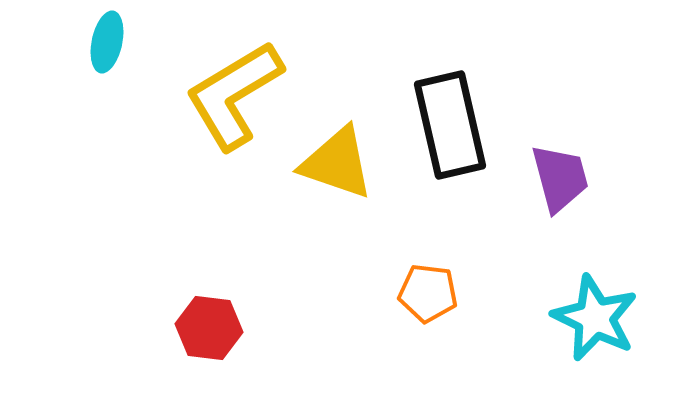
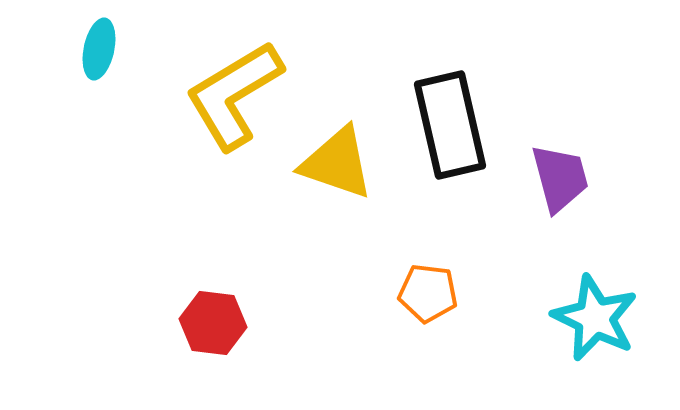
cyan ellipse: moved 8 px left, 7 px down
red hexagon: moved 4 px right, 5 px up
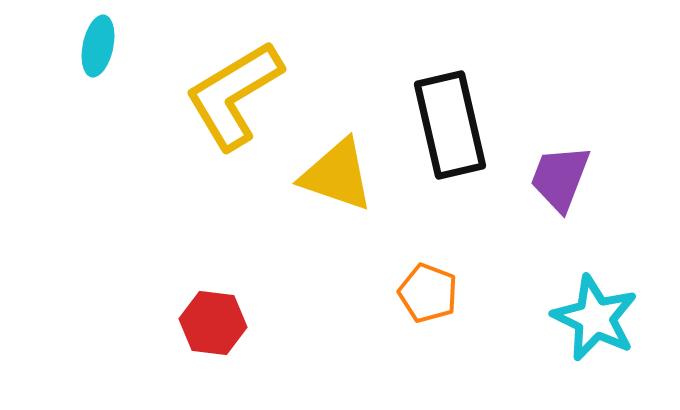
cyan ellipse: moved 1 px left, 3 px up
yellow triangle: moved 12 px down
purple trapezoid: rotated 144 degrees counterclockwise
orange pentagon: rotated 14 degrees clockwise
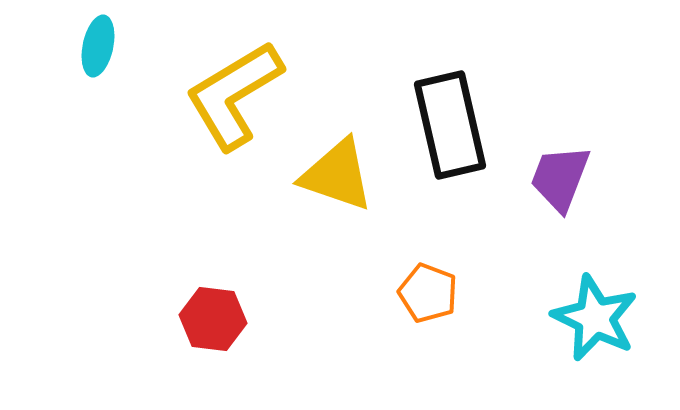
red hexagon: moved 4 px up
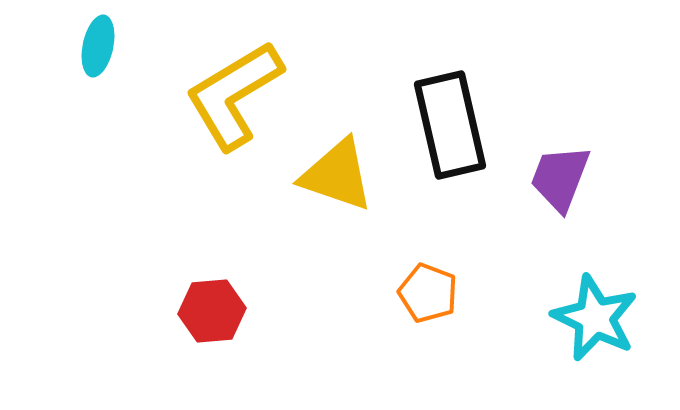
red hexagon: moved 1 px left, 8 px up; rotated 12 degrees counterclockwise
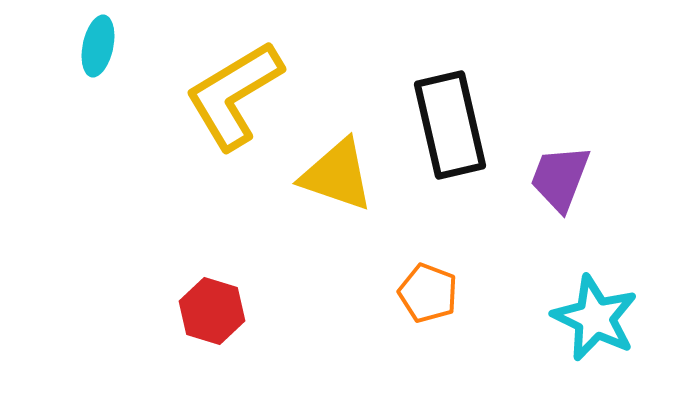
red hexagon: rotated 22 degrees clockwise
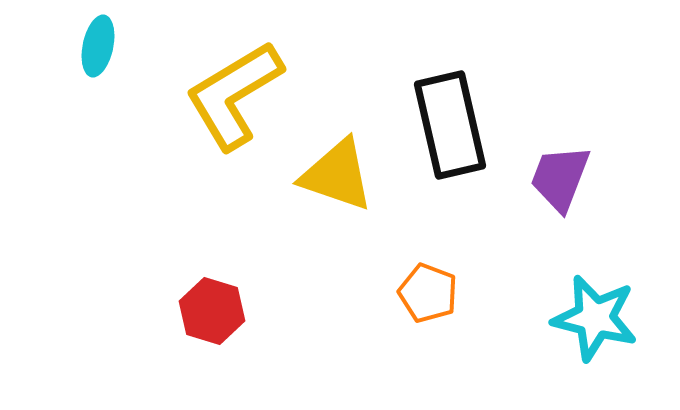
cyan star: rotated 12 degrees counterclockwise
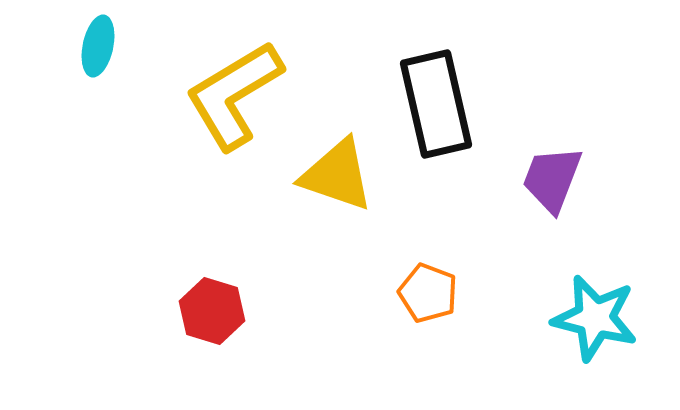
black rectangle: moved 14 px left, 21 px up
purple trapezoid: moved 8 px left, 1 px down
